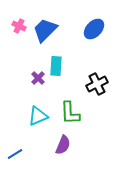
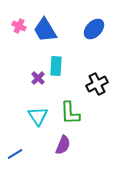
blue trapezoid: rotated 76 degrees counterclockwise
cyan triangle: rotated 40 degrees counterclockwise
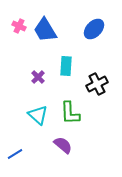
cyan rectangle: moved 10 px right
purple cross: moved 1 px up
cyan triangle: moved 1 px up; rotated 15 degrees counterclockwise
purple semicircle: rotated 72 degrees counterclockwise
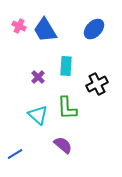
green L-shape: moved 3 px left, 5 px up
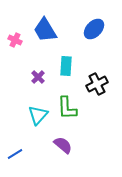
pink cross: moved 4 px left, 14 px down
cyan triangle: rotated 30 degrees clockwise
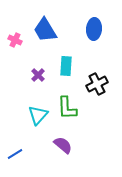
blue ellipse: rotated 40 degrees counterclockwise
purple cross: moved 2 px up
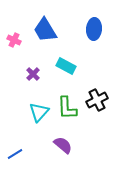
pink cross: moved 1 px left
cyan rectangle: rotated 66 degrees counterclockwise
purple cross: moved 5 px left, 1 px up
black cross: moved 16 px down
cyan triangle: moved 1 px right, 3 px up
